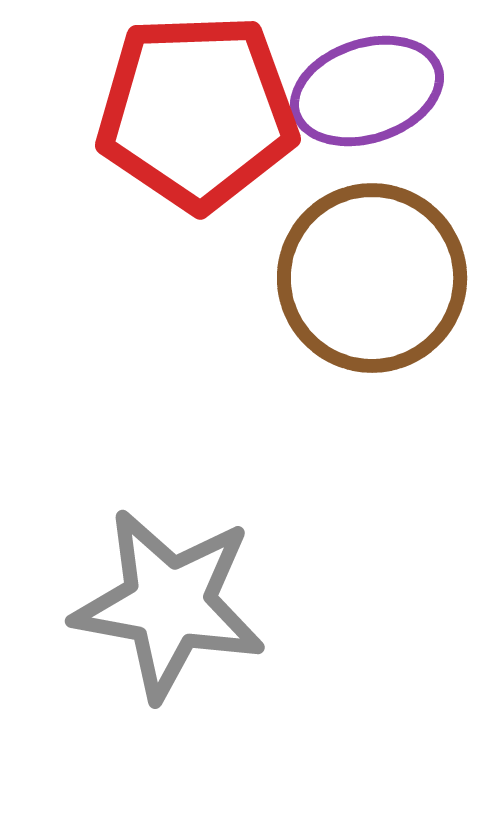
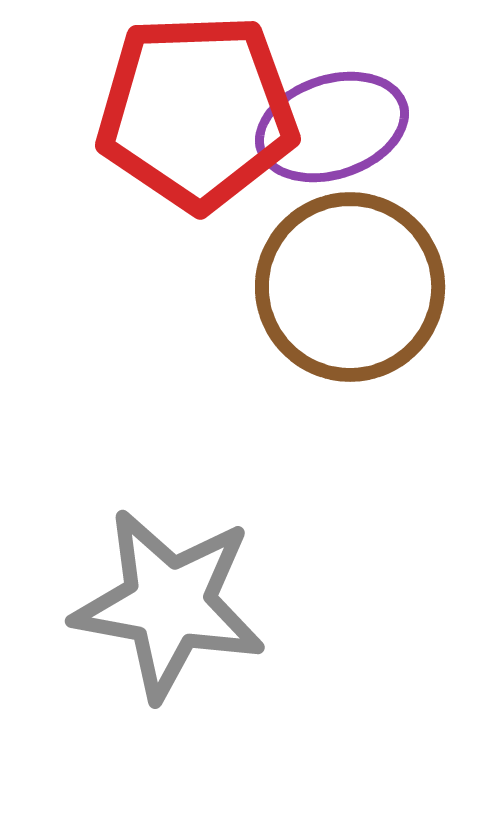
purple ellipse: moved 35 px left, 36 px down
brown circle: moved 22 px left, 9 px down
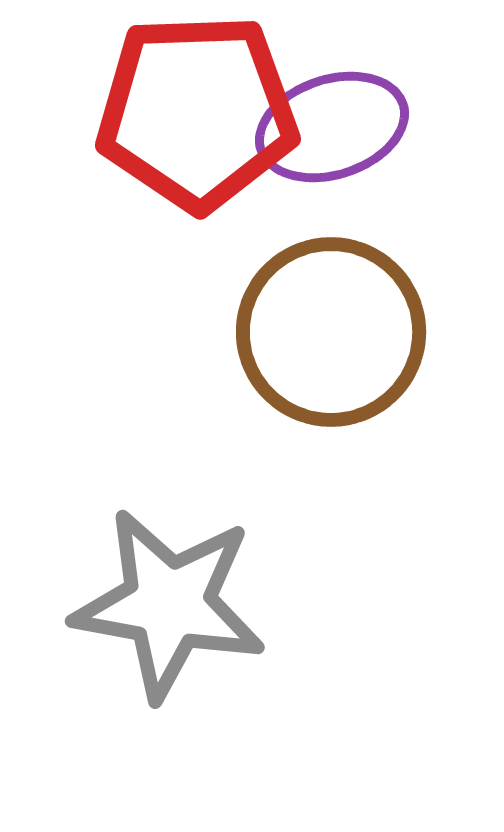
brown circle: moved 19 px left, 45 px down
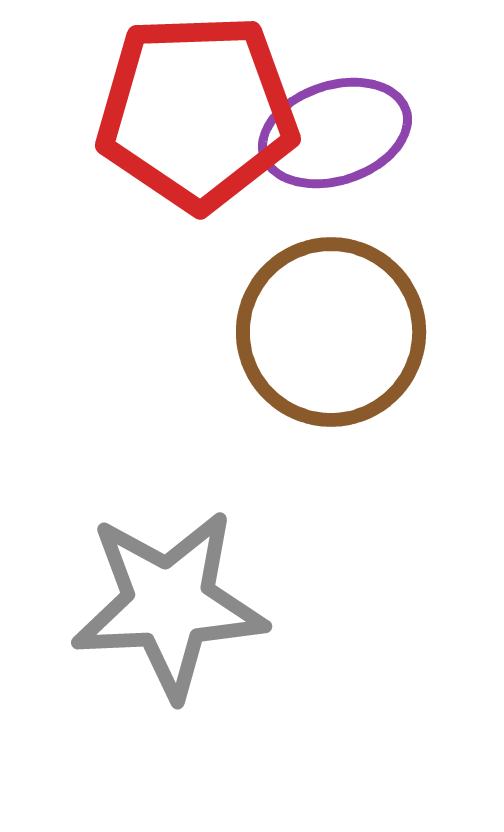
purple ellipse: moved 3 px right, 6 px down
gray star: rotated 13 degrees counterclockwise
